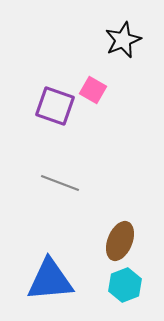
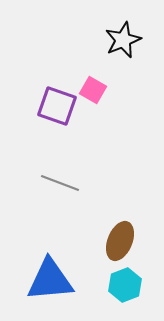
purple square: moved 2 px right
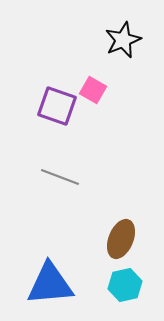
gray line: moved 6 px up
brown ellipse: moved 1 px right, 2 px up
blue triangle: moved 4 px down
cyan hexagon: rotated 8 degrees clockwise
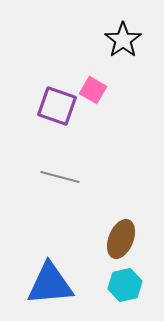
black star: rotated 12 degrees counterclockwise
gray line: rotated 6 degrees counterclockwise
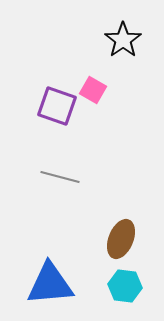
cyan hexagon: moved 1 px down; rotated 20 degrees clockwise
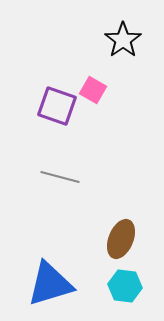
blue triangle: rotated 12 degrees counterclockwise
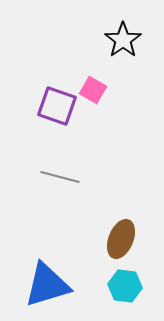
blue triangle: moved 3 px left, 1 px down
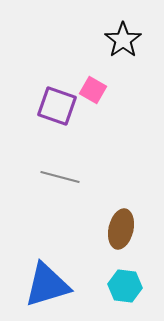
brown ellipse: moved 10 px up; rotated 9 degrees counterclockwise
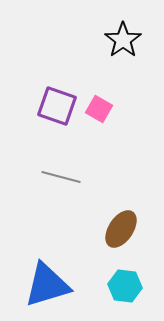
pink square: moved 6 px right, 19 px down
gray line: moved 1 px right
brown ellipse: rotated 21 degrees clockwise
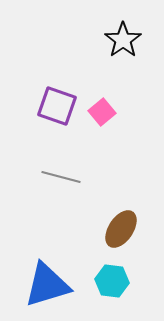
pink square: moved 3 px right, 3 px down; rotated 20 degrees clockwise
cyan hexagon: moved 13 px left, 5 px up
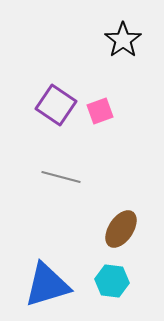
purple square: moved 1 px left, 1 px up; rotated 15 degrees clockwise
pink square: moved 2 px left, 1 px up; rotated 20 degrees clockwise
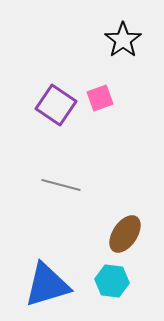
pink square: moved 13 px up
gray line: moved 8 px down
brown ellipse: moved 4 px right, 5 px down
